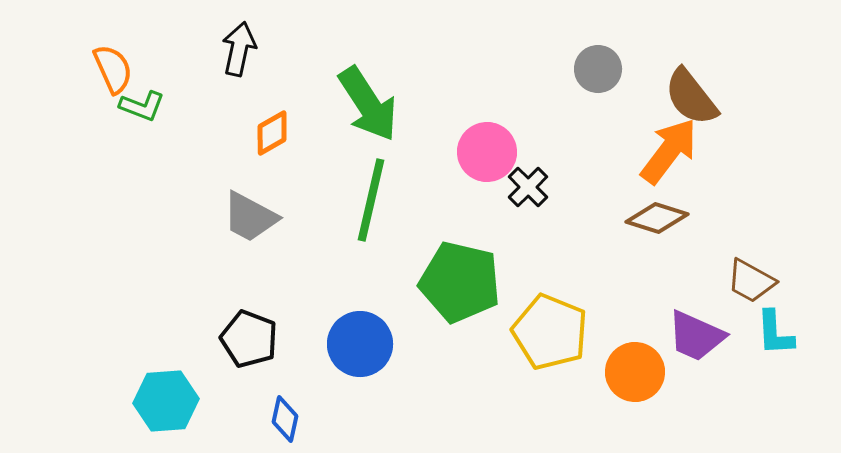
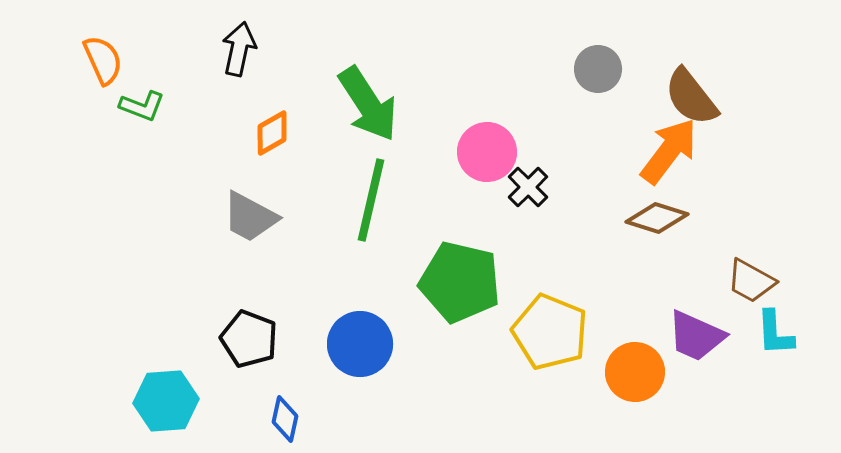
orange semicircle: moved 10 px left, 9 px up
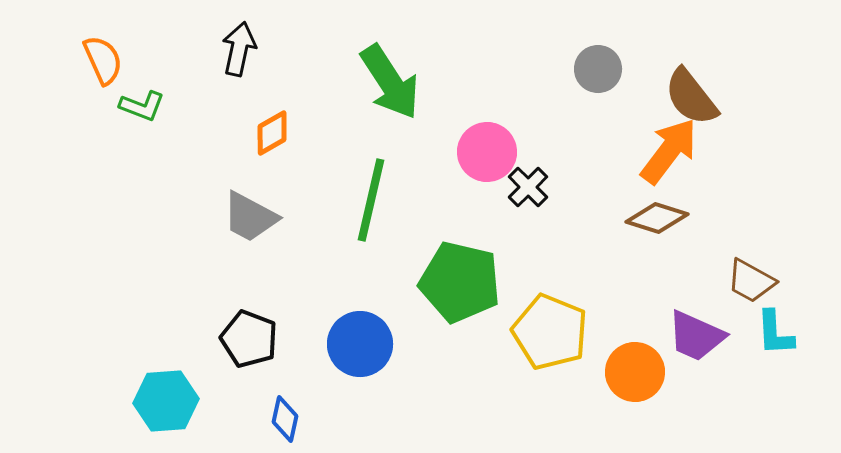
green arrow: moved 22 px right, 22 px up
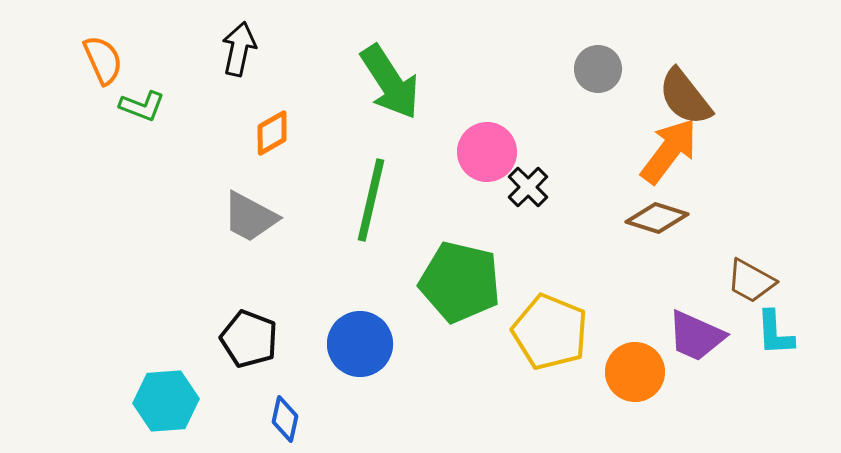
brown semicircle: moved 6 px left
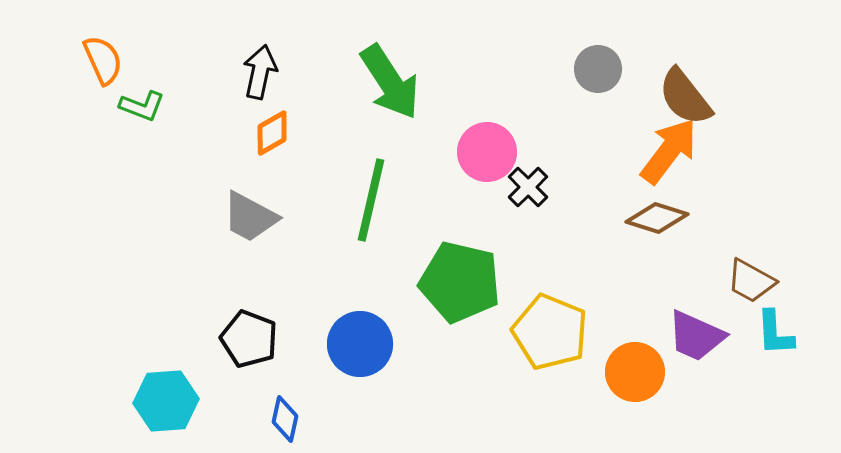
black arrow: moved 21 px right, 23 px down
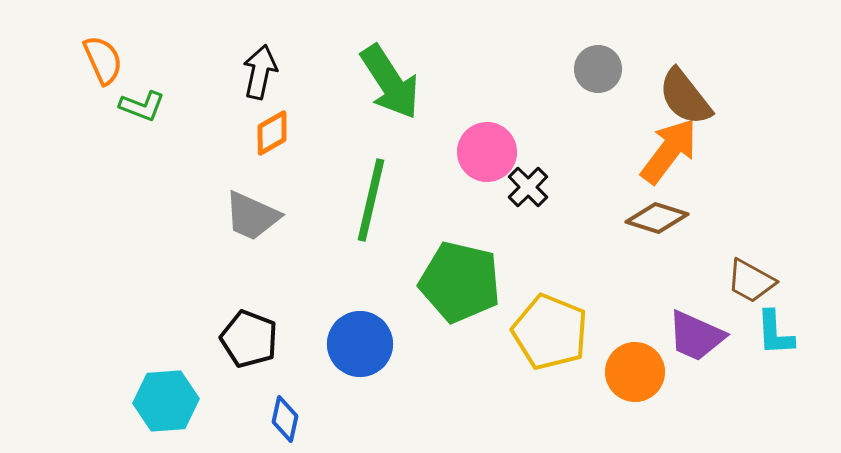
gray trapezoid: moved 2 px right, 1 px up; rotated 4 degrees counterclockwise
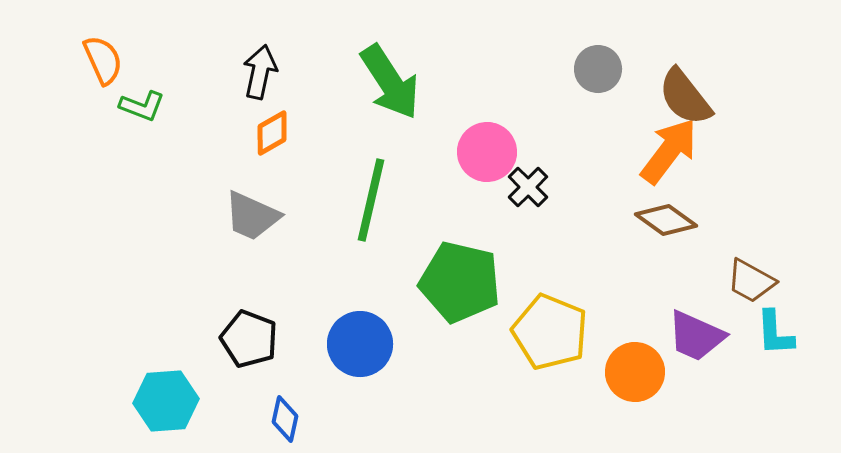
brown diamond: moved 9 px right, 2 px down; rotated 18 degrees clockwise
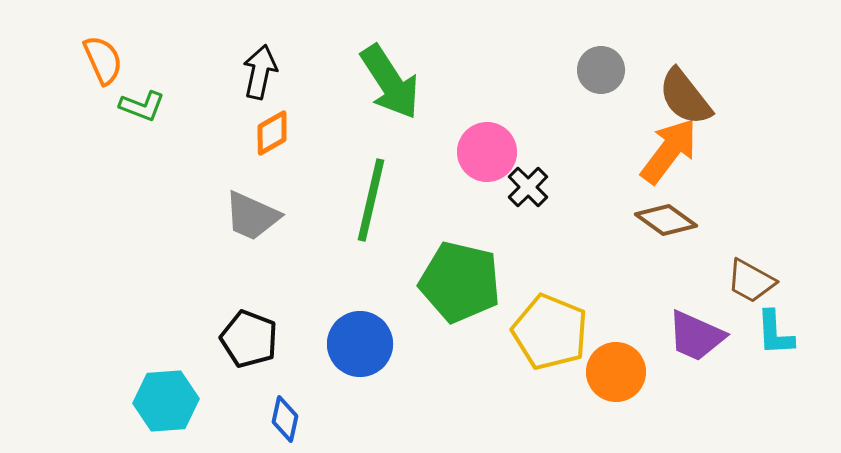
gray circle: moved 3 px right, 1 px down
orange circle: moved 19 px left
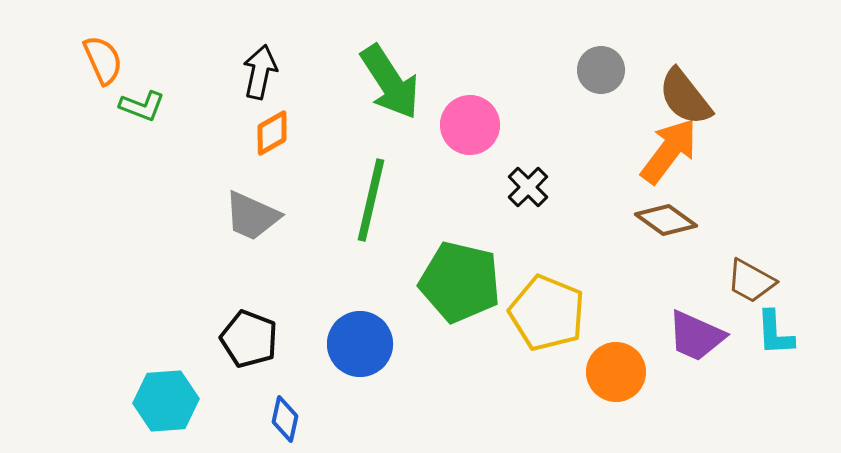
pink circle: moved 17 px left, 27 px up
yellow pentagon: moved 3 px left, 19 px up
